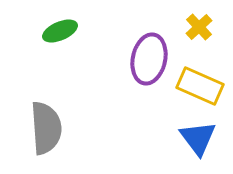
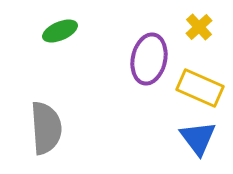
yellow rectangle: moved 2 px down
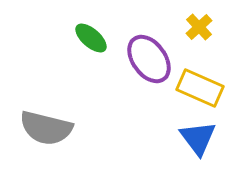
green ellipse: moved 31 px right, 7 px down; rotated 64 degrees clockwise
purple ellipse: rotated 48 degrees counterclockwise
gray semicircle: rotated 108 degrees clockwise
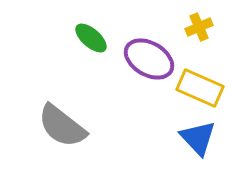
yellow cross: rotated 20 degrees clockwise
purple ellipse: rotated 24 degrees counterclockwise
gray semicircle: moved 16 px right, 2 px up; rotated 24 degrees clockwise
blue triangle: rotated 6 degrees counterclockwise
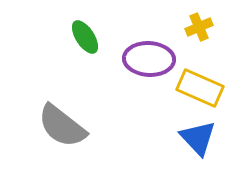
green ellipse: moved 6 px left, 1 px up; rotated 16 degrees clockwise
purple ellipse: rotated 27 degrees counterclockwise
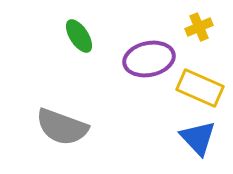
green ellipse: moved 6 px left, 1 px up
purple ellipse: rotated 15 degrees counterclockwise
gray semicircle: moved 1 px down; rotated 18 degrees counterclockwise
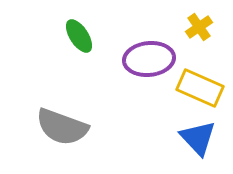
yellow cross: rotated 12 degrees counterclockwise
purple ellipse: rotated 6 degrees clockwise
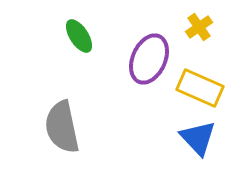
purple ellipse: rotated 60 degrees counterclockwise
gray semicircle: rotated 58 degrees clockwise
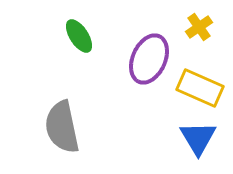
blue triangle: rotated 12 degrees clockwise
